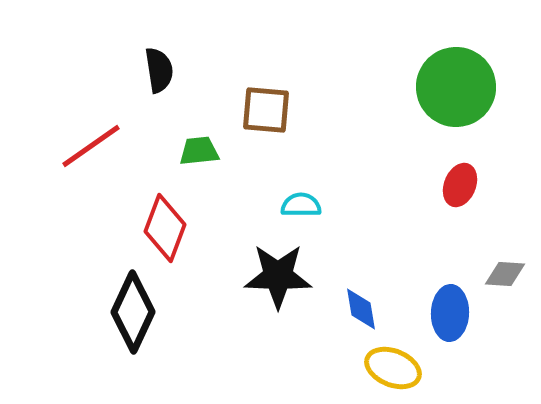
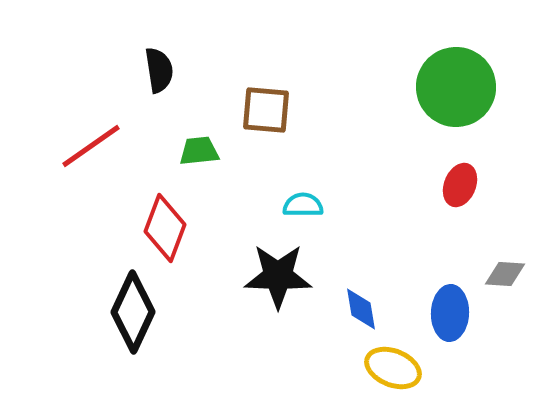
cyan semicircle: moved 2 px right
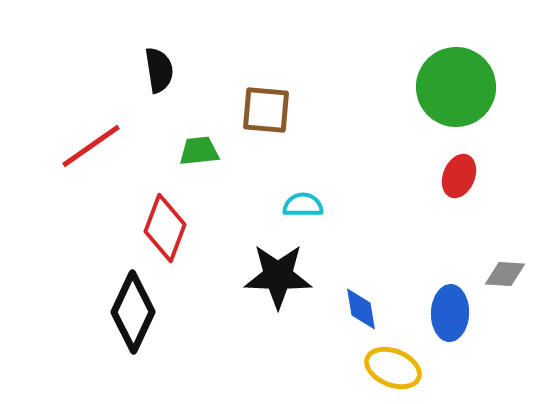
red ellipse: moved 1 px left, 9 px up
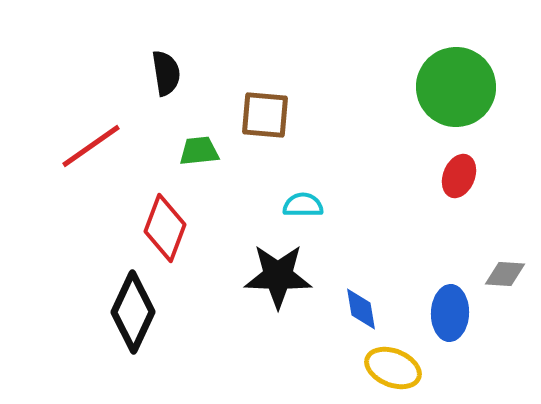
black semicircle: moved 7 px right, 3 px down
brown square: moved 1 px left, 5 px down
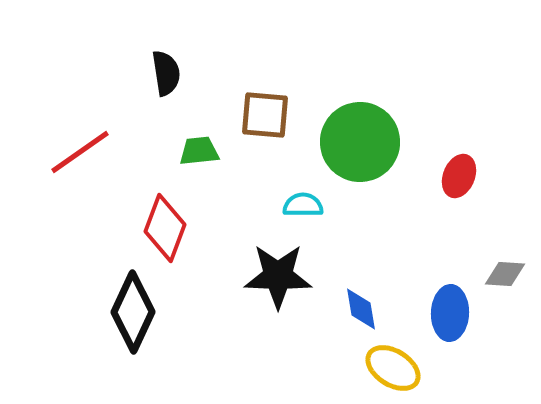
green circle: moved 96 px left, 55 px down
red line: moved 11 px left, 6 px down
yellow ellipse: rotated 10 degrees clockwise
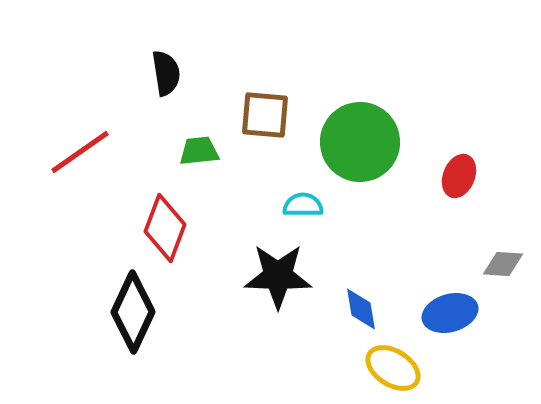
gray diamond: moved 2 px left, 10 px up
blue ellipse: rotated 72 degrees clockwise
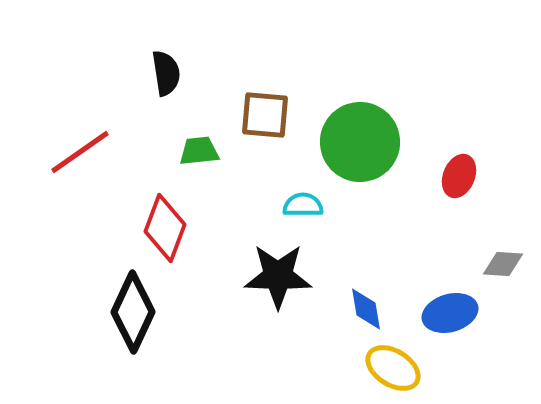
blue diamond: moved 5 px right
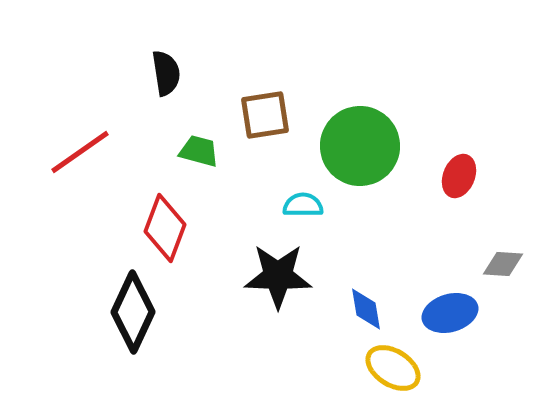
brown square: rotated 14 degrees counterclockwise
green circle: moved 4 px down
green trapezoid: rotated 21 degrees clockwise
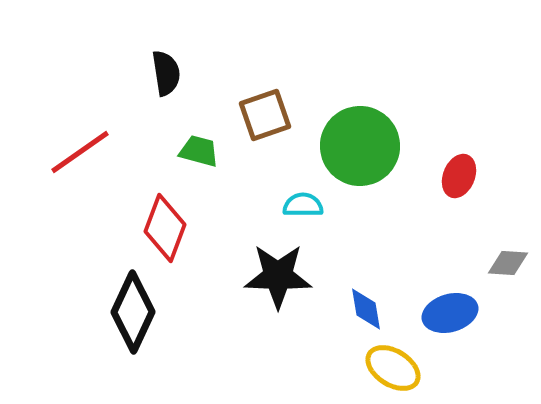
brown square: rotated 10 degrees counterclockwise
gray diamond: moved 5 px right, 1 px up
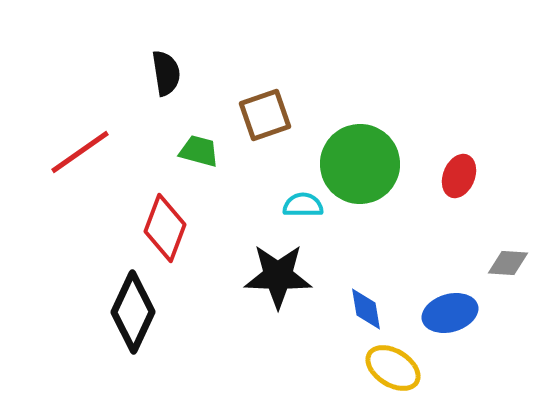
green circle: moved 18 px down
